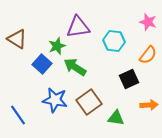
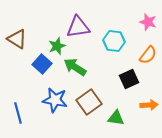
blue line: moved 2 px up; rotated 20 degrees clockwise
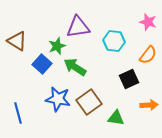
brown triangle: moved 2 px down
blue star: moved 3 px right, 1 px up
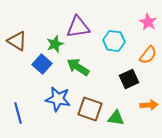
pink star: rotated 12 degrees clockwise
green star: moved 2 px left, 2 px up
green arrow: moved 3 px right
brown square: moved 1 px right, 7 px down; rotated 35 degrees counterclockwise
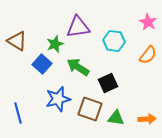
black square: moved 21 px left, 4 px down
blue star: rotated 25 degrees counterclockwise
orange arrow: moved 2 px left, 14 px down
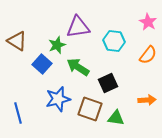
green star: moved 2 px right, 1 px down
orange arrow: moved 19 px up
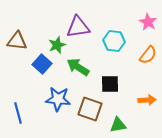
brown triangle: rotated 25 degrees counterclockwise
black square: moved 2 px right, 1 px down; rotated 24 degrees clockwise
blue star: rotated 20 degrees clockwise
green triangle: moved 2 px right, 7 px down; rotated 18 degrees counterclockwise
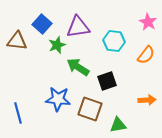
orange semicircle: moved 2 px left
blue square: moved 40 px up
black square: moved 3 px left, 3 px up; rotated 18 degrees counterclockwise
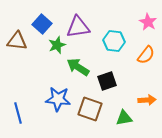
green triangle: moved 6 px right, 7 px up
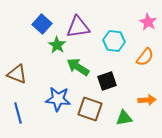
brown triangle: moved 33 px down; rotated 15 degrees clockwise
green star: rotated 18 degrees counterclockwise
orange semicircle: moved 1 px left, 2 px down
